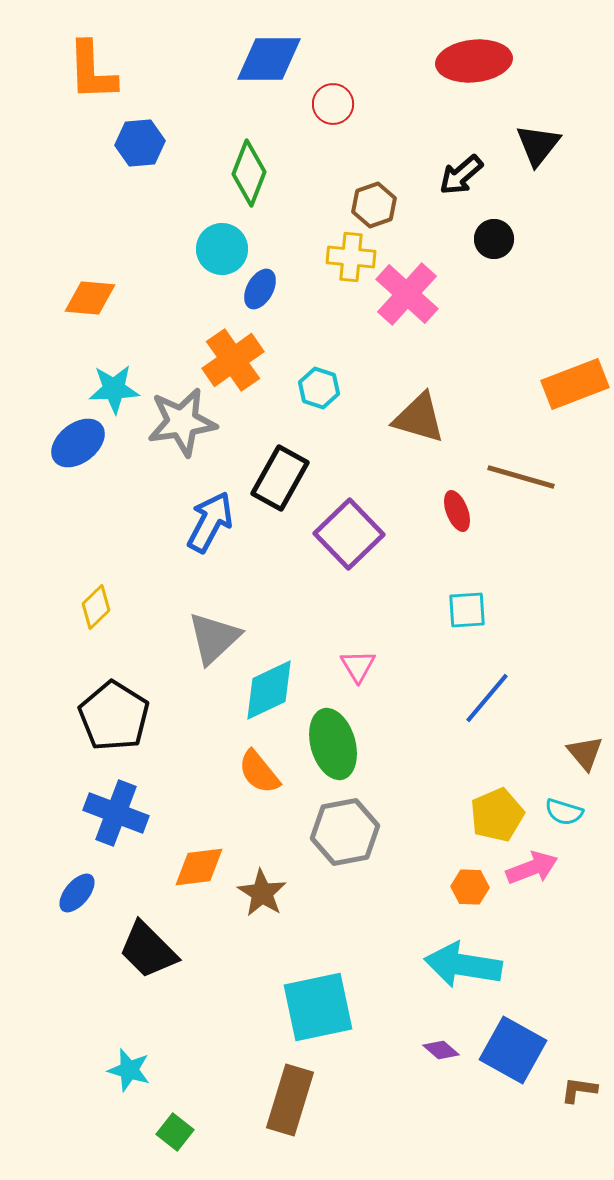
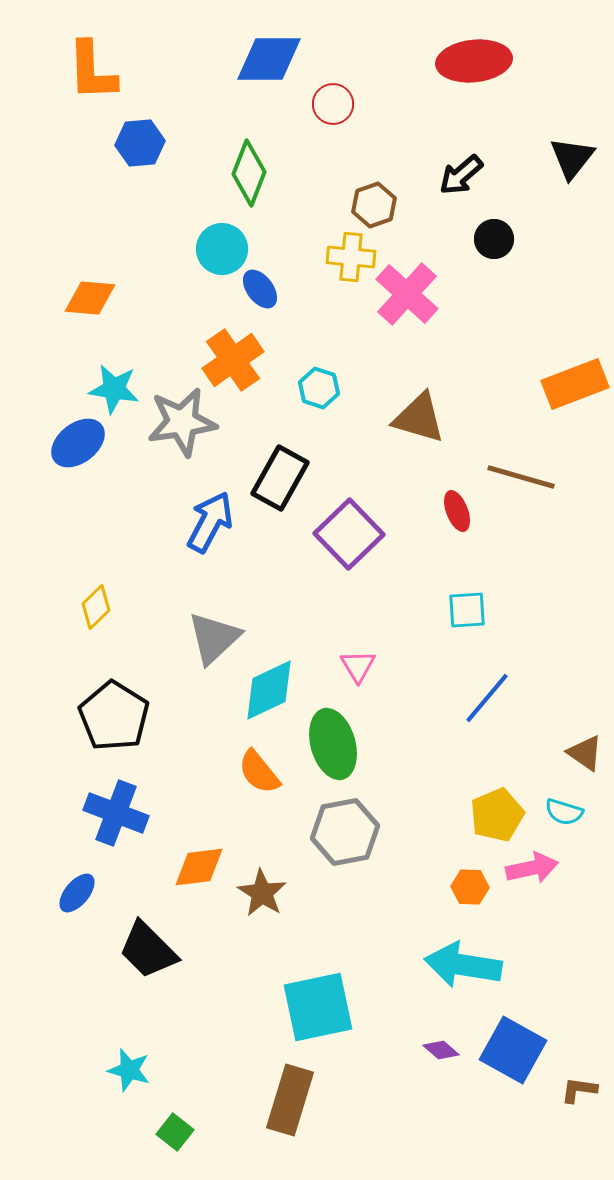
black triangle at (538, 145): moved 34 px right, 13 px down
blue ellipse at (260, 289): rotated 66 degrees counterclockwise
cyan star at (114, 389): rotated 12 degrees clockwise
brown triangle at (585, 753): rotated 15 degrees counterclockwise
pink arrow at (532, 868): rotated 9 degrees clockwise
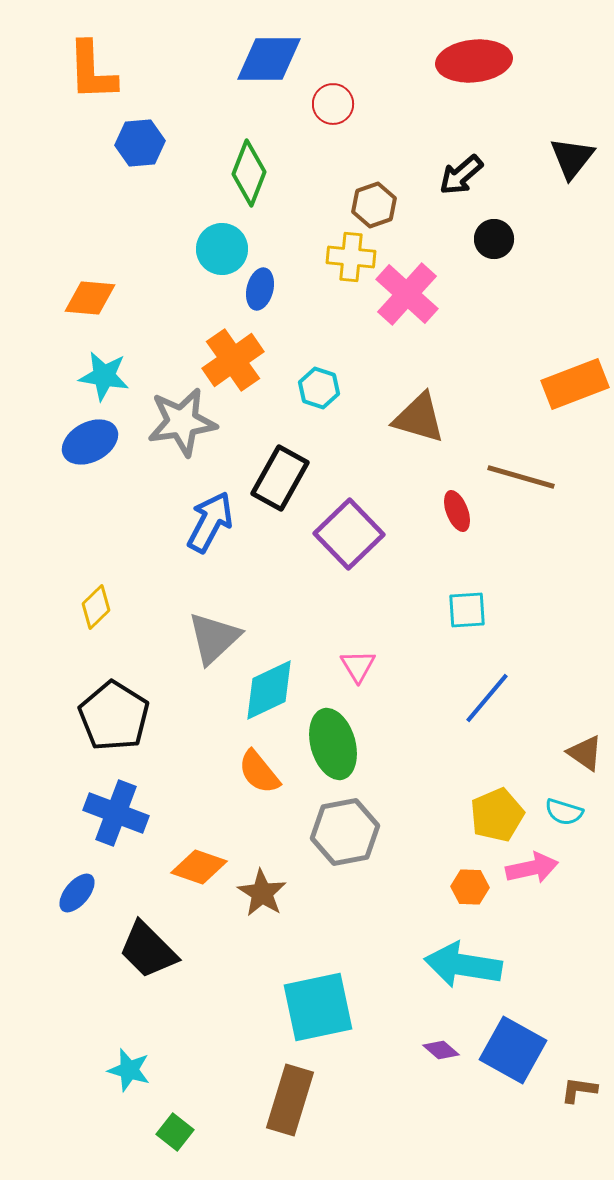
blue ellipse at (260, 289): rotated 51 degrees clockwise
cyan star at (114, 389): moved 10 px left, 13 px up
blue ellipse at (78, 443): moved 12 px right, 1 px up; rotated 10 degrees clockwise
orange diamond at (199, 867): rotated 26 degrees clockwise
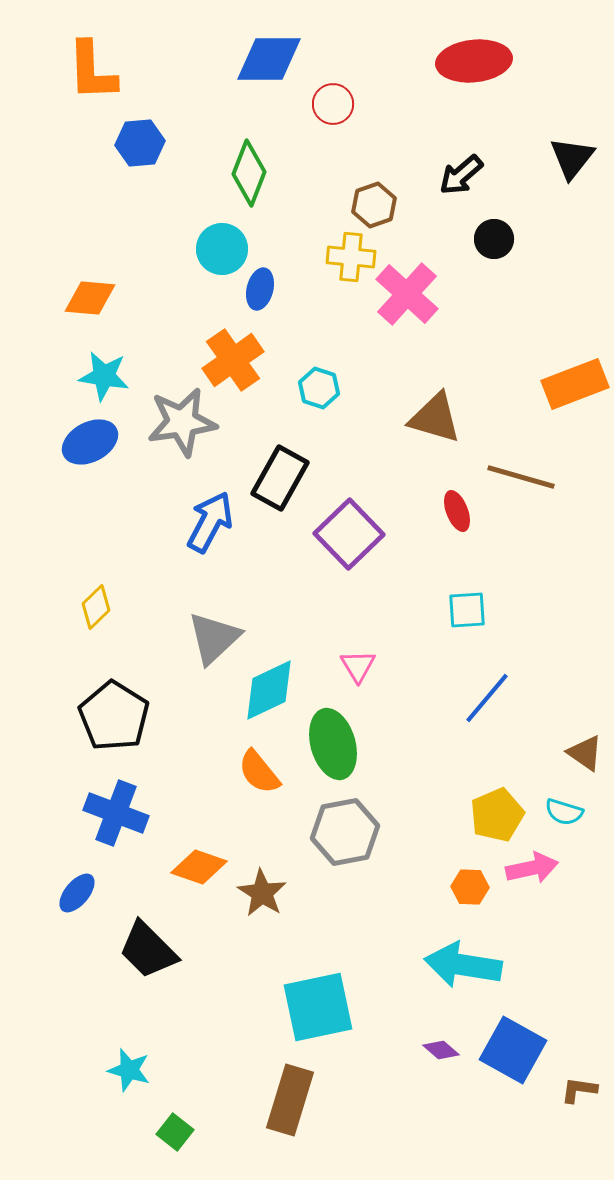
brown triangle at (419, 418): moved 16 px right
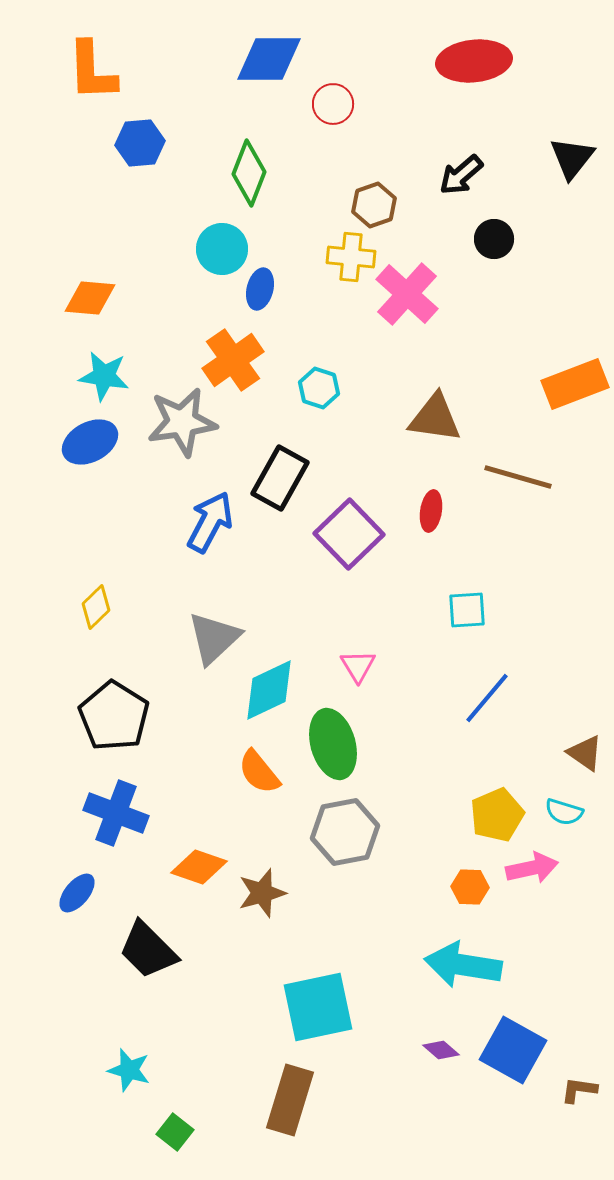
brown triangle at (435, 418): rotated 8 degrees counterclockwise
brown line at (521, 477): moved 3 px left
red ellipse at (457, 511): moved 26 px left; rotated 30 degrees clockwise
brown star at (262, 893): rotated 24 degrees clockwise
